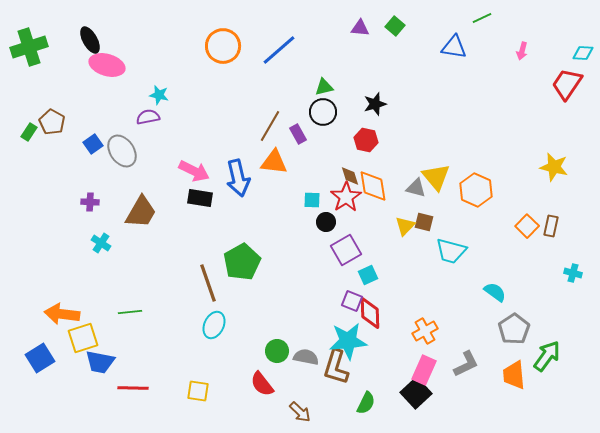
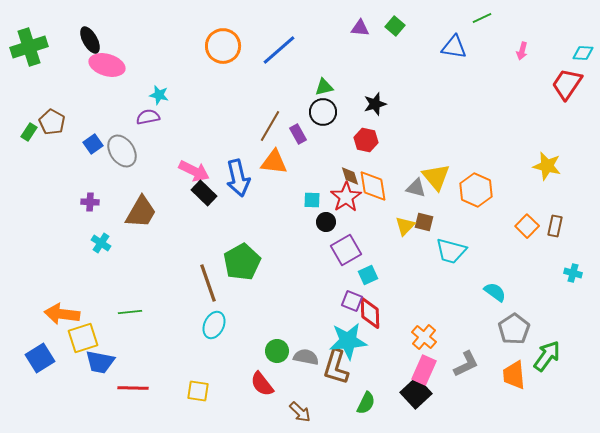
yellow star at (554, 167): moved 7 px left, 1 px up
black rectangle at (200, 198): moved 4 px right, 5 px up; rotated 35 degrees clockwise
brown rectangle at (551, 226): moved 4 px right
orange cross at (425, 331): moved 1 px left, 6 px down; rotated 20 degrees counterclockwise
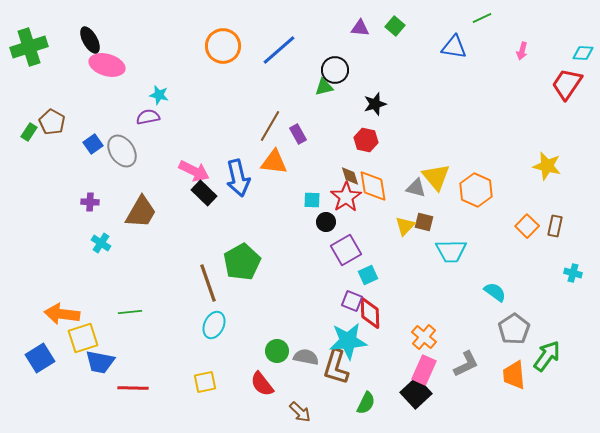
black circle at (323, 112): moved 12 px right, 42 px up
cyan trapezoid at (451, 251): rotated 16 degrees counterclockwise
yellow square at (198, 391): moved 7 px right, 9 px up; rotated 20 degrees counterclockwise
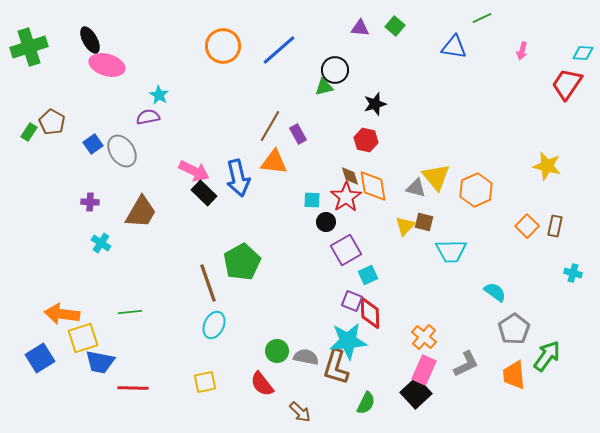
cyan star at (159, 95): rotated 18 degrees clockwise
orange hexagon at (476, 190): rotated 12 degrees clockwise
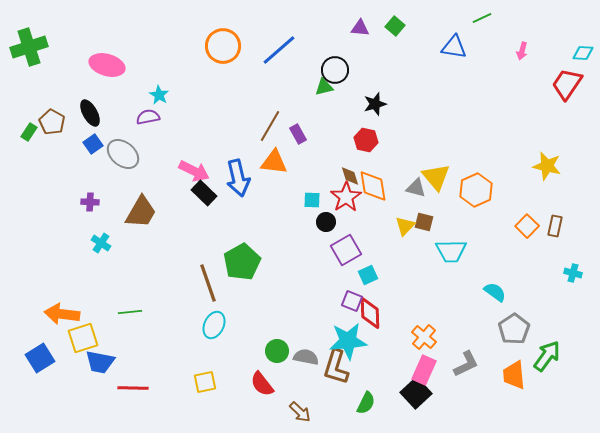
black ellipse at (90, 40): moved 73 px down
gray ellipse at (122, 151): moved 1 px right, 3 px down; rotated 16 degrees counterclockwise
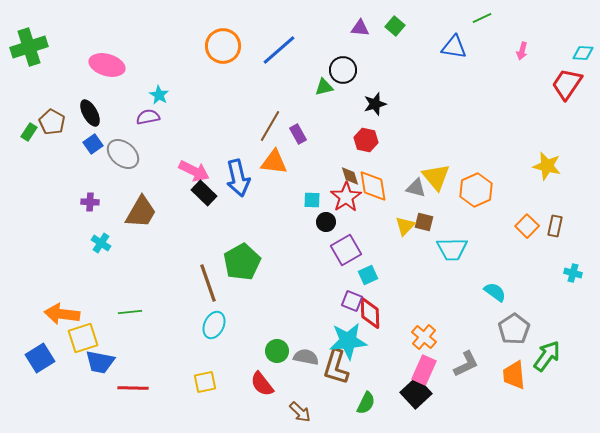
black circle at (335, 70): moved 8 px right
cyan trapezoid at (451, 251): moved 1 px right, 2 px up
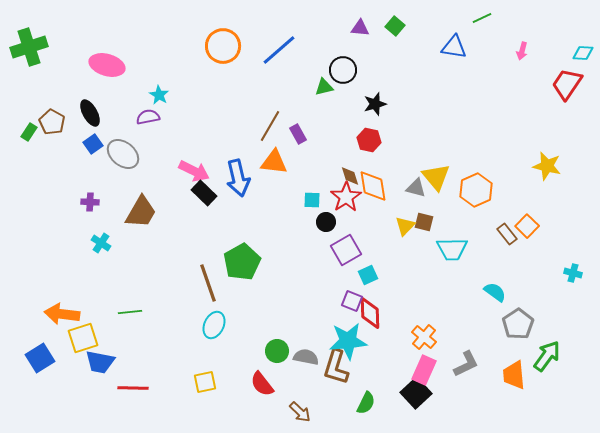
red hexagon at (366, 140): moved 3 px right
brown rectangle at (555, 226): moved 48 px left, 8 px down; rotated 50 degrees counterclockwise
gray pentagon at (514, 329): moved 4 px right, 5 px up
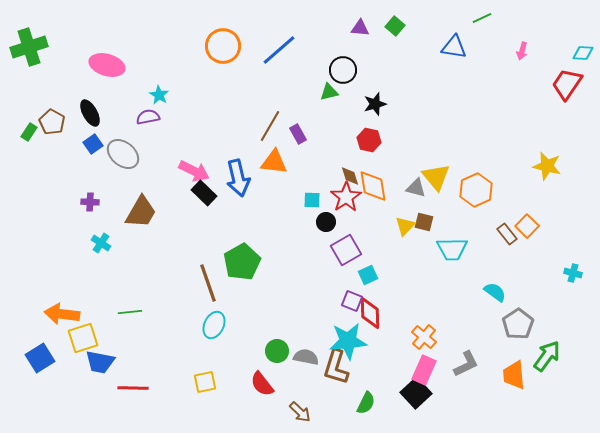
green triangle at (324, 87): moved 5 px right, 5 px down
